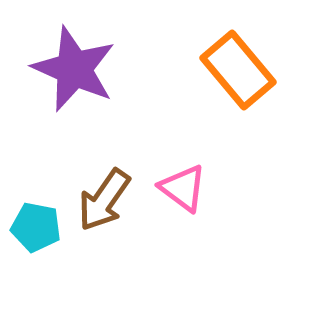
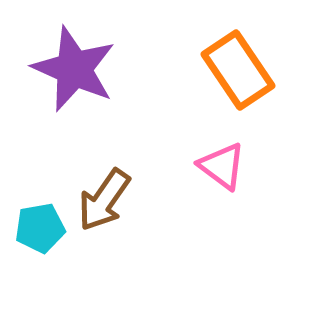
orange rectangle: rotated 6 degrees clockwise
pink triangle: moved 39 px right, 22 px up
cyan pentagon: moved 4 px right, 1 px down; rotated 21 degrees counterclockwise
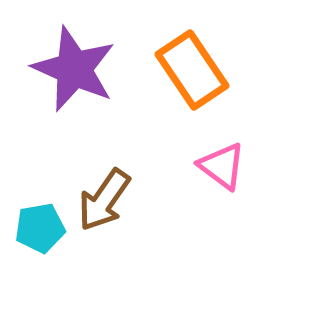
orange rectangle: moved 46 px left
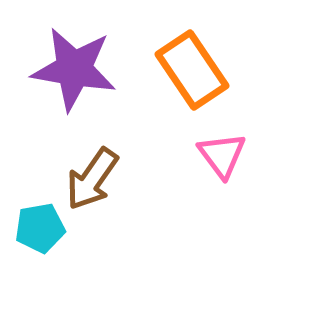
purple star: rotated 14 degrees counterclockwise
pink triangle: moved 11 px up; rotated 16 degrees clockwise
brown arrow: moved 12 px left, 21 px up
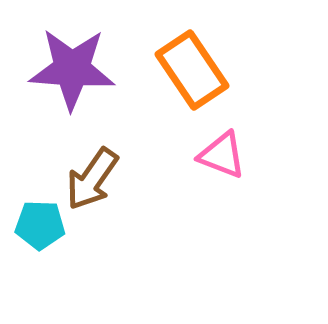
purple star: moved 2 px left; rotated 6 degrees counterclockwise
pink triangle: rotated 32 degrees counterclockwise
cyan pentagon: moved 3 px up; rotated 12 degrees clockwise
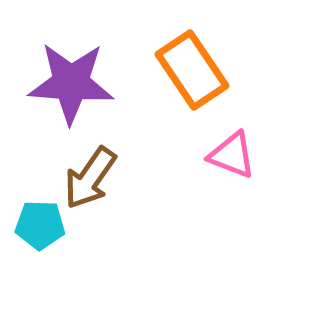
purple star: moved 1 px left, 14 px down
pink triangle: moved 10 px right
brown arrow: moved 2 px left, 1 px up
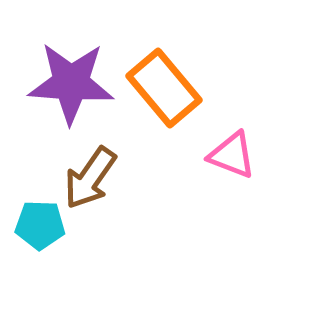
orange rectangle: moved 28 px left, 18 px down; rotated 6 degrees counterclockwise
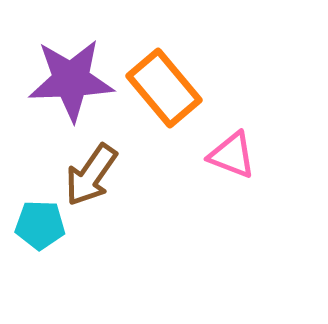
purple star: moved 3 px up; rotated 6 degrees counterclockwise
brown arrow: moved 1 px right, 3 px up
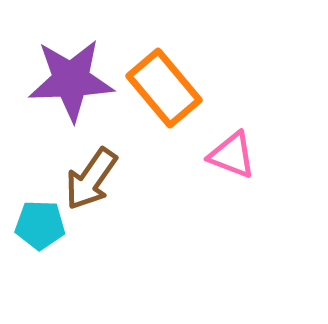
brown arrow: moved 4 px down
